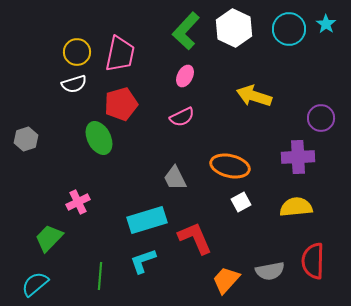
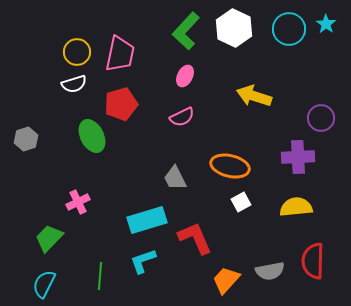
green ellipse: moved 7 px left, 2 px up
cyan semicircle: moved 9 px right; rotated 24 degrees counterclockwise
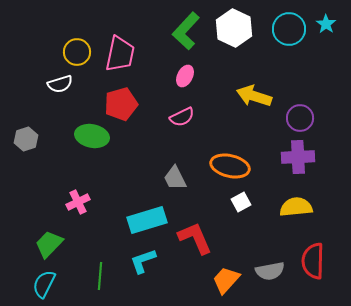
white semicircle: moved 14 px left
purple circle: moved 21 px left
green ellipse: rotated 52 degrees counterclockwise
green trapezoid: moved 6 px down
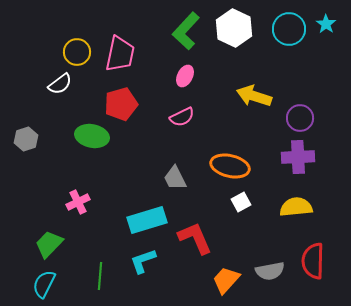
white semicircle: rotated 20 degrees counterclockwise
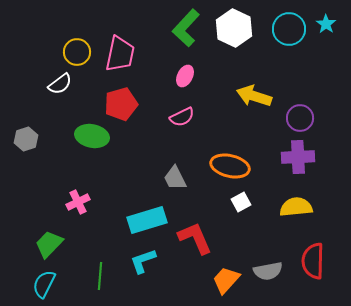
green L-shape: moved 3 px up
gray semicircle: moved 2 px left
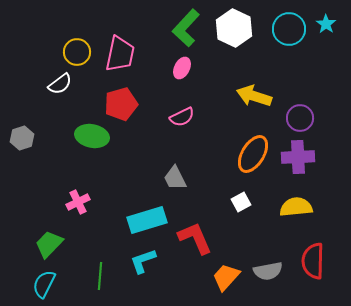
pink ellipse: moved 3 px left, 8 px up
gray hexagon: moved 4 px left, 1 px up
orange ellipse: moved 23 px right, 12 px up; rotated 72 degrees counterclockwise
orange trapezoid: moved 3 px up
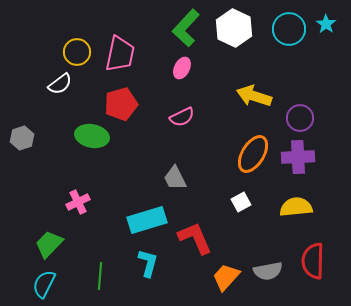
cyan L-shape: moved 5 px right, 2 px down; rotated 124 degrees clockwise
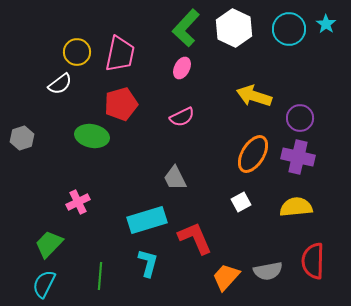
purple cross: rotated 16 degrees clockwise
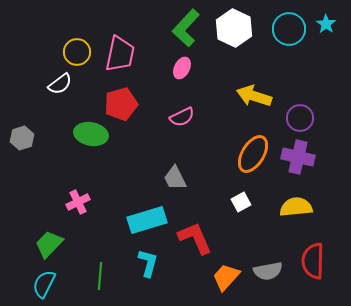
green ellipse: moved 1 px left, 2 px up
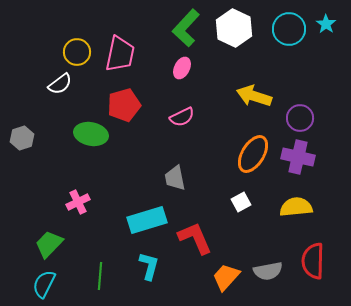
red pentagon: moved 3 px right, 1 px down
gray trapezoid: rotated 16 degrees clockwise
cyan L-shape: moved 1 px right, 3 px down
